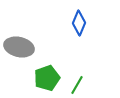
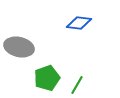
blue diamond: rotated 75 degrees clockwise
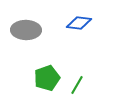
gray ellipse: moved 7 px right, 17 px up; rotated 12 degrees counterclockwise
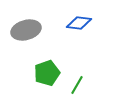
gray ellipse: rotated 16 degrees counterclockwise
green pentagon: moved 5 px up
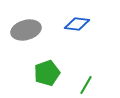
blue diamond: moved 2 px left, 1 px down
green line: moved 9 px right
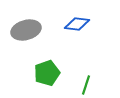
green line: rotated 12 degrees counterclockwise
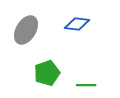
gray ellipse: rotated 44 degrees counterclockwise
green line: rotated 72 degrees clockwise
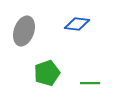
gray ellipse: moved 2 px left, 1 px down; rotated 12 degrees counterclockwise
green line: moved 4 px right, 2 px up
